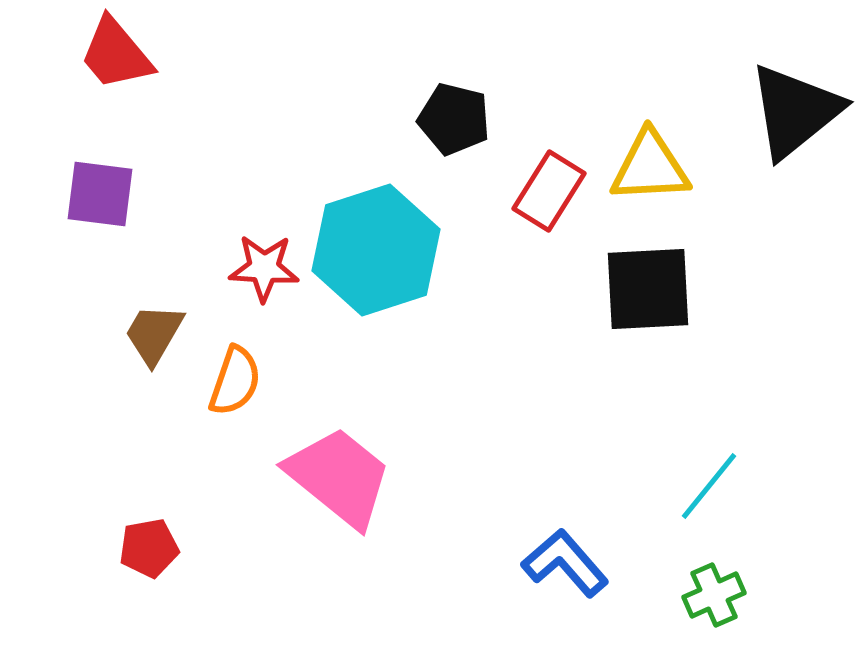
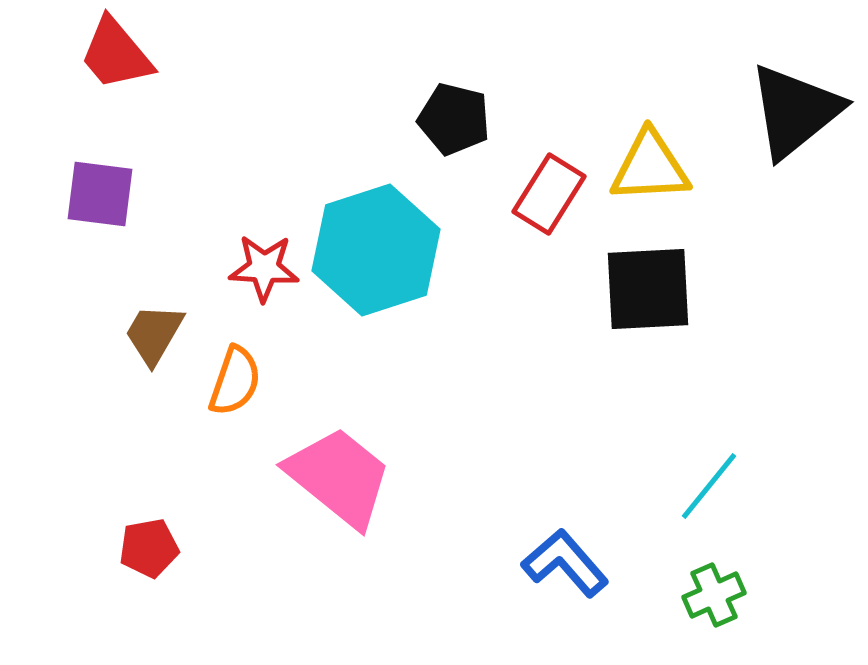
red rectangle: moved 3 px down
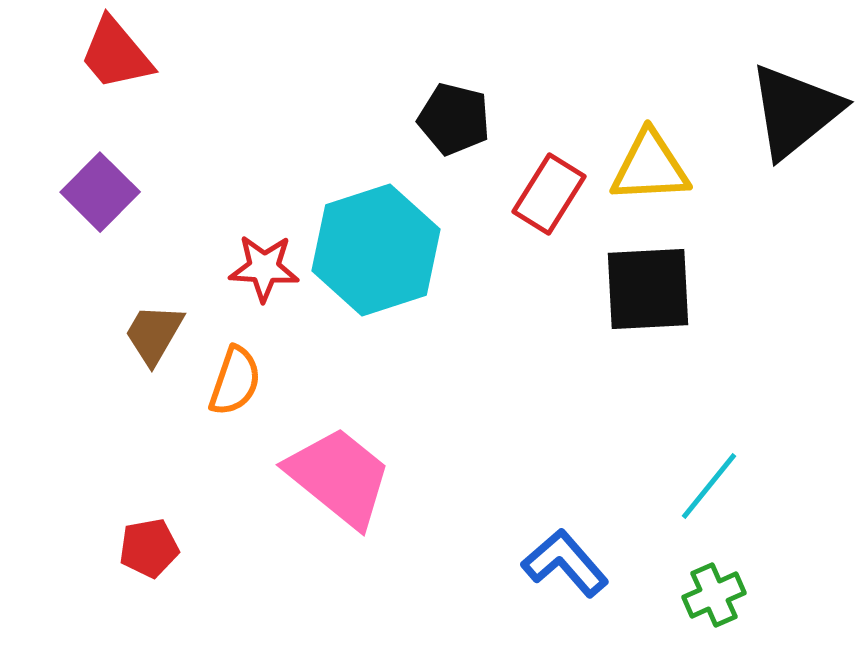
purple square: moved 2 px up; rotated 38 degrees clockwise
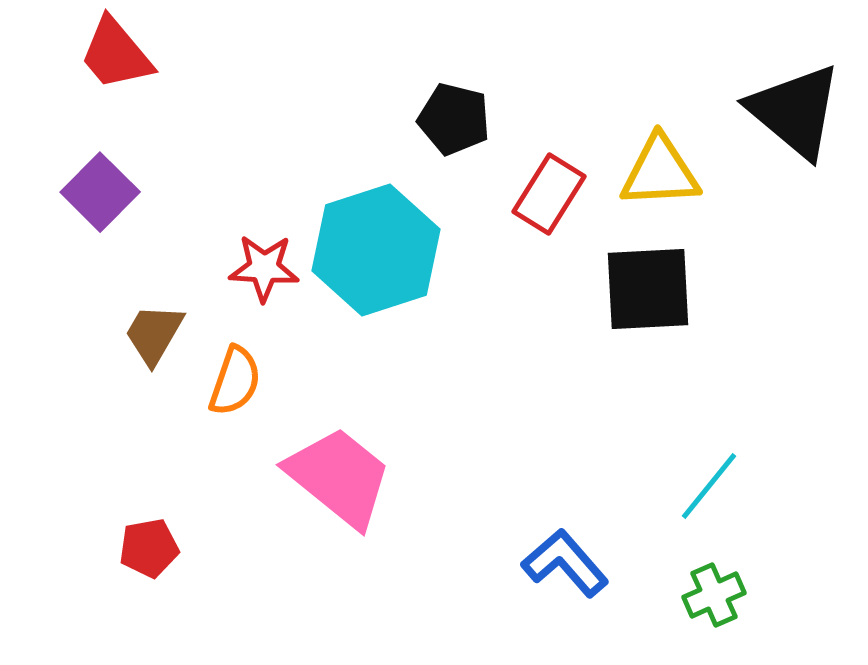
black triangle: rotated 41 degrees counterclockwise
yellow triangle: moved 10 px right, 5 px down
